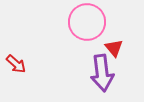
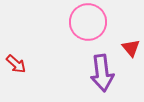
pink circle: moved 1 px right
red triangle: moved 17 px right
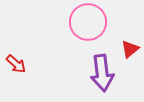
red triangle: moved 1 px left, 1 px down; rotated 30 degrees clockwise
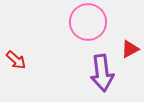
red triangle: rotated 12 degrees clockwise
red arrow: moved 4 px up
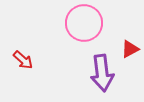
pink circle: moved 4 px left, 1 px down
red arrow: moved 7 px right
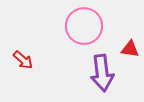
pink circle: moved 3 px down
red triangle: rotated 36 degrees clockwise
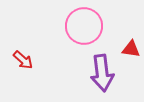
red triangle: moved 1 px right
